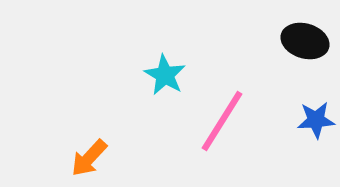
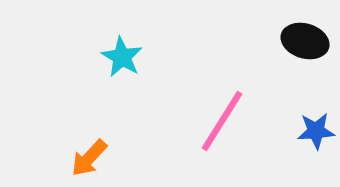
cyan star: moved 43 px left, 18 px up
blue star: moved 11 px down
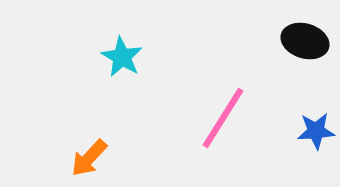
pink line: moved 1 px right, 3 px up
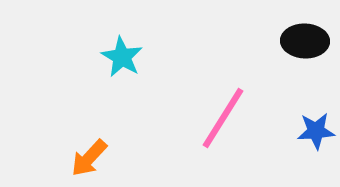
black ellipse: rotated 15 degrees counterclockwise
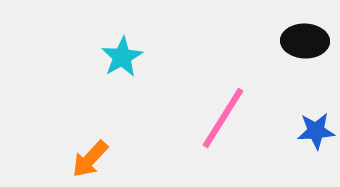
cyan star: rotated 12 degrees clockwise
orange arrow: moved 1 px right, 1 px down
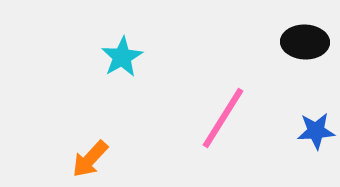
black ellipse: moved 1 px down
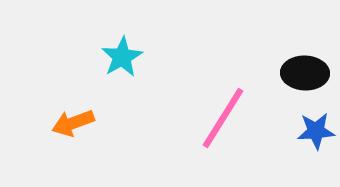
black ellipse: moved 31 px down
orange arrow: moved 17 px left, 36 px up; rotated 27 degrees clockwise
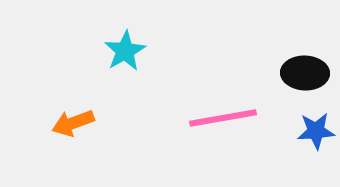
cyan star: moved 3 px right, 6 px up
pink line: rotated 48 degrees clockwise
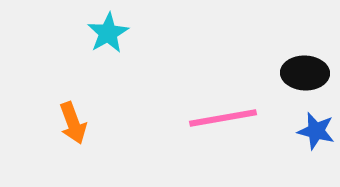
cyan star: moved 17 px left, 18 px up
orange arrow: rotated 90 degrees counterclockwise
blue star: rotated 18 degrees clockwise
